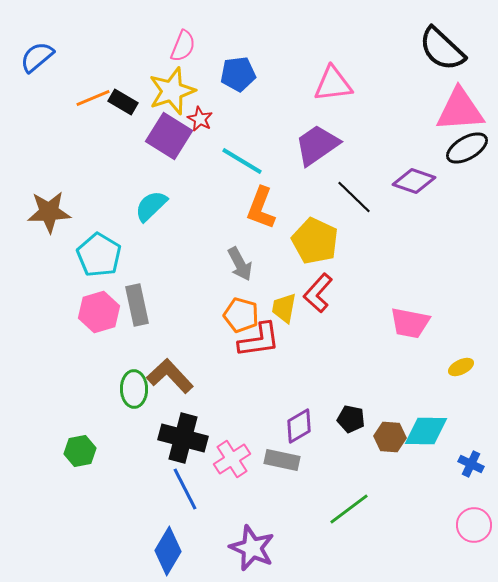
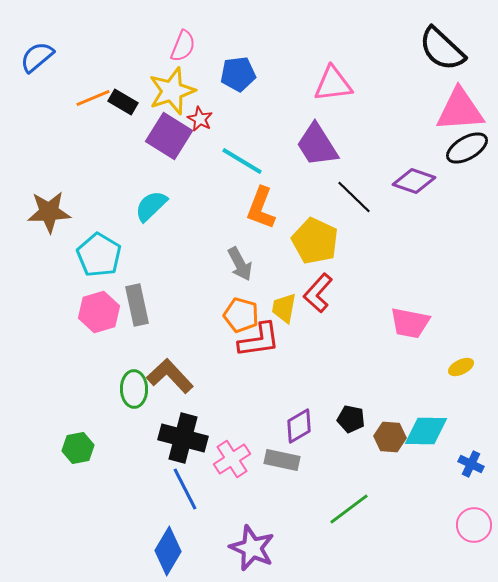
purple trapezoid at (317, 145): rotated 87 degrees counterclockwise
green hexagon at (80, 451): moved 2 px left, 3 px up
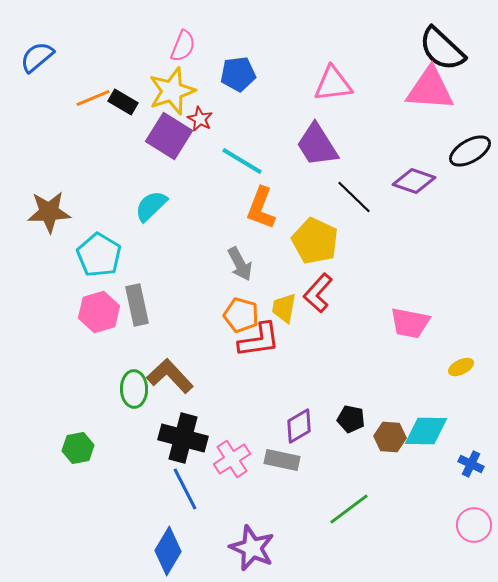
pink triangle at (460, 110): moved 30 px left, 21 px up; rotated 8 degrees clockwise
black ellipse at (467, 148): moved 3 px right, 3 px down
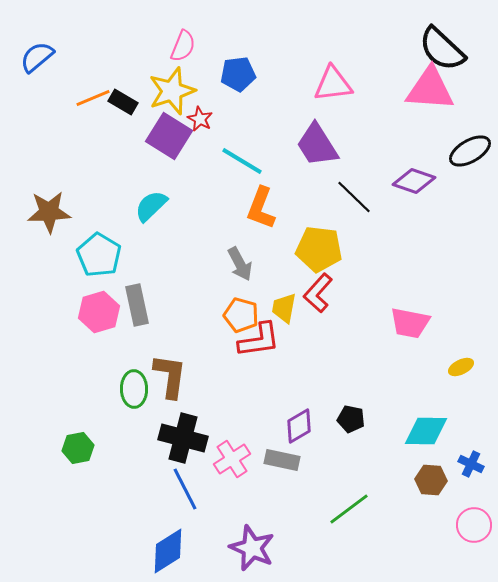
yellow pentagon at (315, 241): moved 4 px right, 8 px down; rotated 18 degrees counterclockwise
brown L-shape at (170, 376): rotated 51 degrees clockwise
brown hexagon at (390, 437): moved 41 px right, 43 px down
blue diamond at (168, 551): rotated 27 degrees clockwise
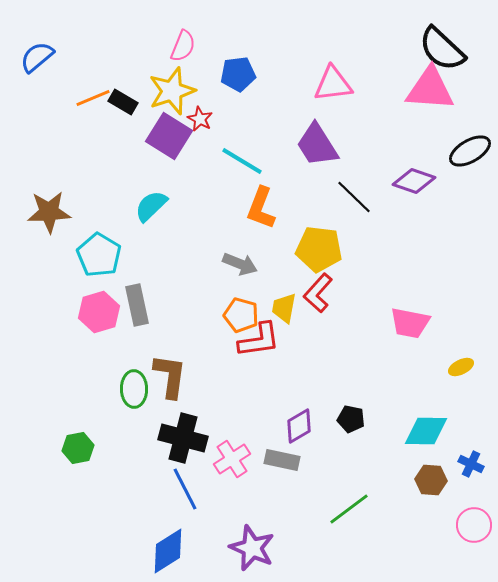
gray arrow at (240, 264): rotated 40 degrees counterclockwise
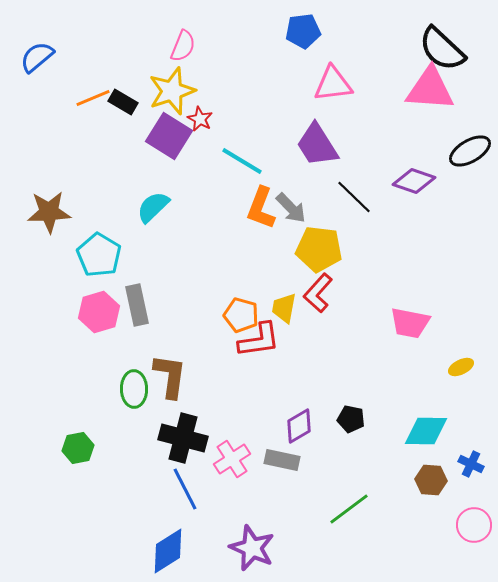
blue pentagon at (238, 74): moved 65 px right, 43 px up
cyan semicircle at (151, 206): moved 2 px right, 1 px down
gray arrow at (240, 264): moved 51 px right, 56 px up; rotated 24 degrees clockwise
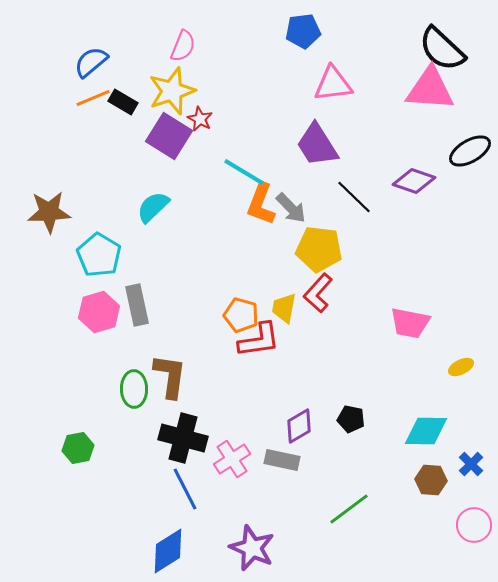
blue semicircle at (37, 57): moved 54 px right, 5 px down
cyan line at (242, 161): moved 2 px right, 11 px down
orange L-shape at (261, 208): moved 4 px up
blue cross at (471, 464): rotated 20 degrees clockwise
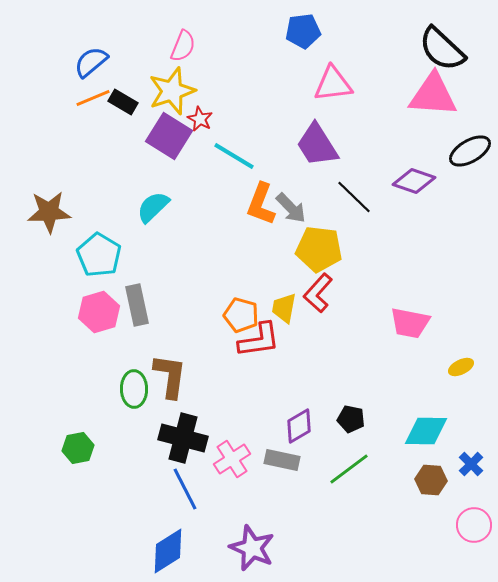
pink triangle at (430, 89): moved 3 px right, 6 px down
cyan line at (244, 172): moved 10 px left, 16 px up
green line at (349, 509): moved 40 px up
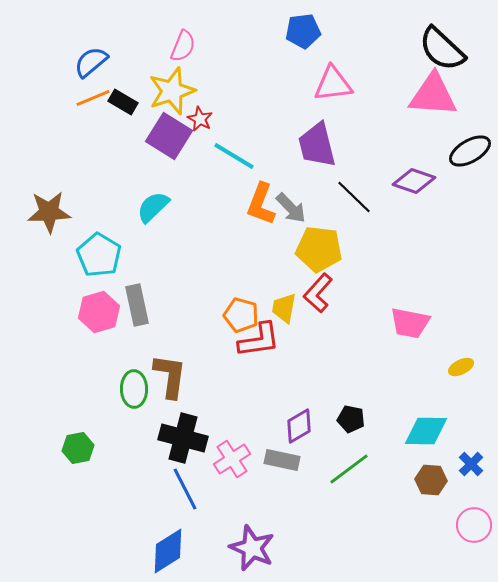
purple trapezoid at (317, 145): rotated 18 degrees clockwise
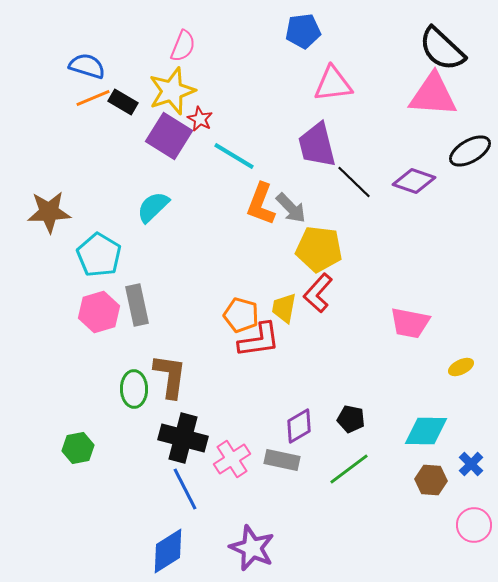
blue semicircle at (91, 62): moved 4 px left, 4 px down; rotated 57 degrees clockwise
black line at (354, 197): moved 15 px up
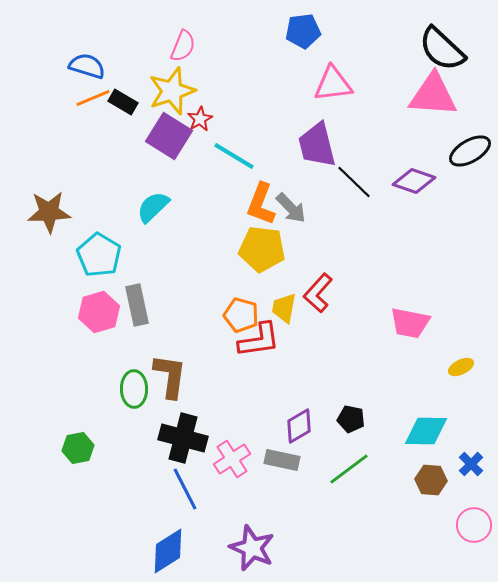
red star at (200, 119): rotated 15 degrees clockwise
yellow pentagon at (319, 249): moved 57 px left
